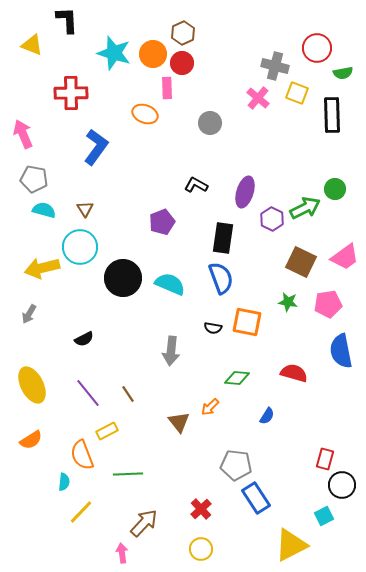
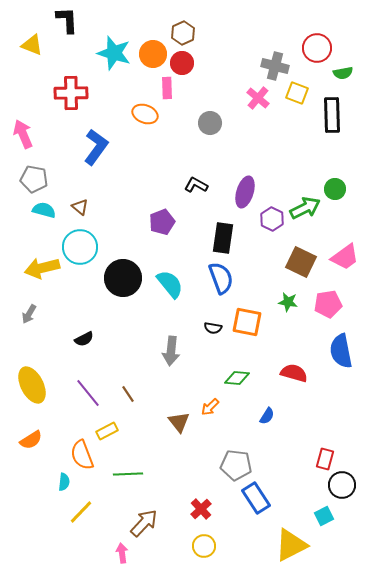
brown triangle at (85, 209): moved 5 px left, 2 px up; rotated 18 degrees counterclockwise
cyan semicircle at (170, 284): rotated 28 degrees clockwise
yellow circle at (201, 549): moved 3 px right, 3 px up
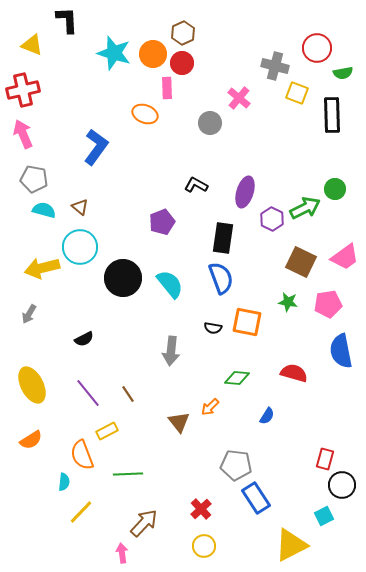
red cross at (71, 93): moved 48 px left, 3 px up; rotated 12 degrees counterclockwise
pink cross at (258, 98): moved 19 px left
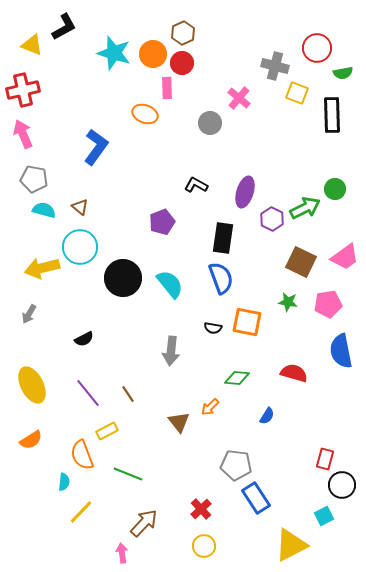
black L-shape at (67, 20): moved 3 px left, 7 px down; rotated 64 degrees clockwise
green line at (128, 474): rotated 24 degrees clockwise
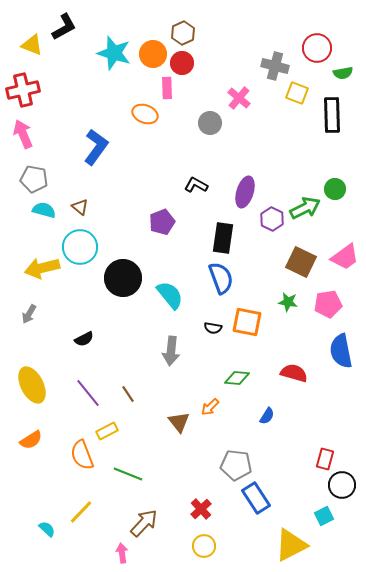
cyan semicircle at (170, 284): moved 11 px down
cyan semicircle at (64, 482): moved 17 px left, 47 px down; rotated 54 degrees counterclockwise
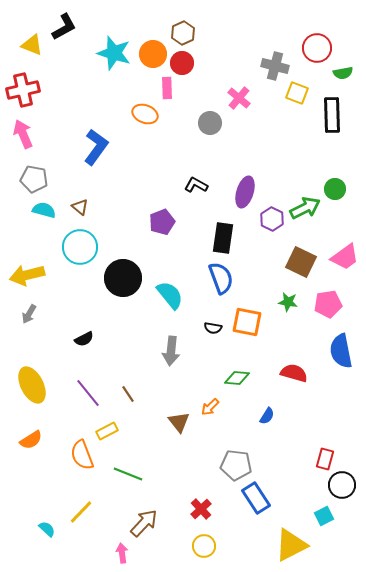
yellow arrow at (42, 268): moved 15 px left, 7 px down
